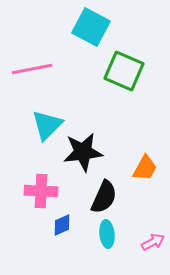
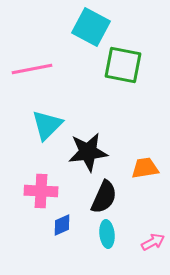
green square: moved 1 px left, 6 px up; rotated 12 degrees counterclockwise
black star: moved 5 px right
orange trapezoid: rotated 128 degrees counterclockwise
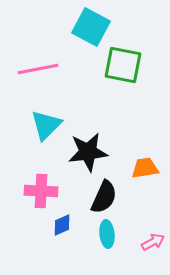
pink line: moved 6 px right
cyan triangle: moved 1 px left
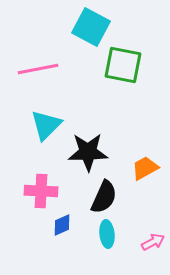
black star: rotated 6 degrees clockwise
orange trapezoid: rotated 20 degrees counterclockwise
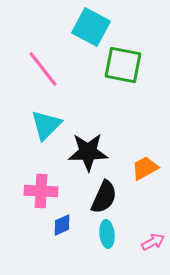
pink line: moved 5 px right; rotated 63 degrees clockwise
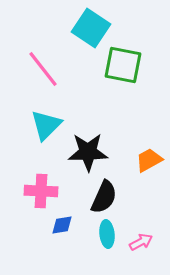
cyan square: moved 1 px down; rotated 6 degrees clockwise
orange trapezoid: moved 4 px right, 8 px up
blue diamond: rotated 15 degrees clockwise
pink arrow: moved 12 px left
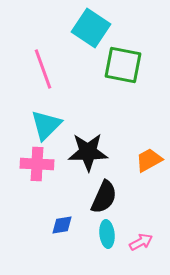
pink line: rotated 18 degrees clockwise
pink cross: moved 4 px left, 27 px up
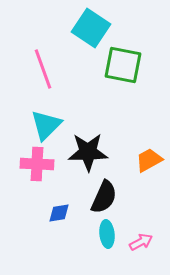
blue diamond: moved 3 px left, 12 px up
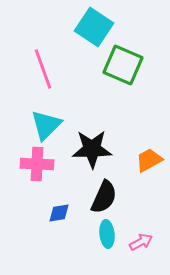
cyan square: moved 3 px right, 1 px up
green square: rotated 12 degrees clockwise
black star: moved 4 px right, 3 px up
